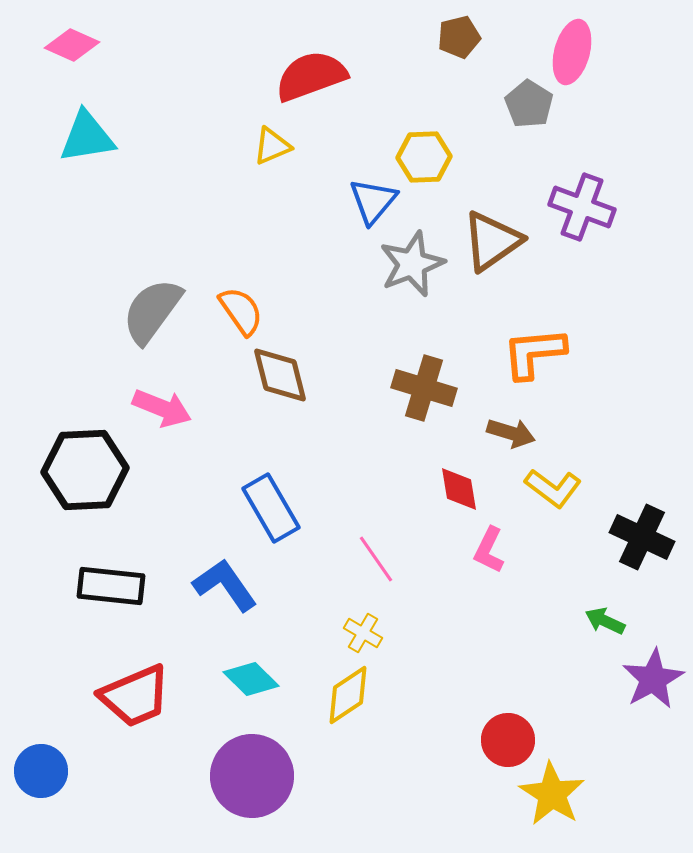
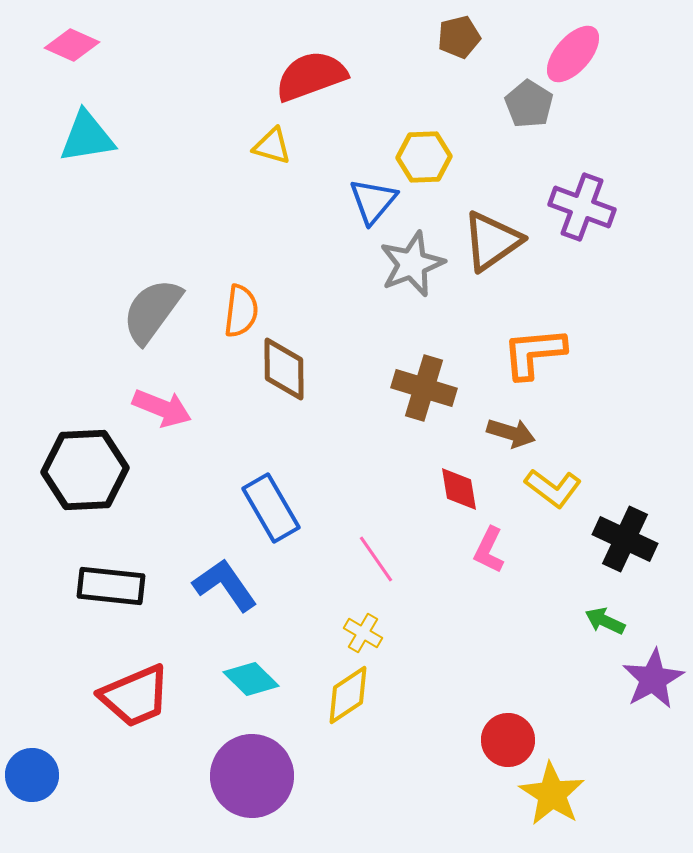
pink ellipse: moved 1 px right, 2 px down; rotated 26 degrees clockwise
yellow triangle: rotated 39 degrees clockwise
orange semicircle: rotated 42 degrees clockwise
brown diamond: moved 4 px right, 6 px up; rotated 14 degrees clockwise
black cross: moved 17 px left, 2 px down
blue circle: moved 9 px left, 4 px down
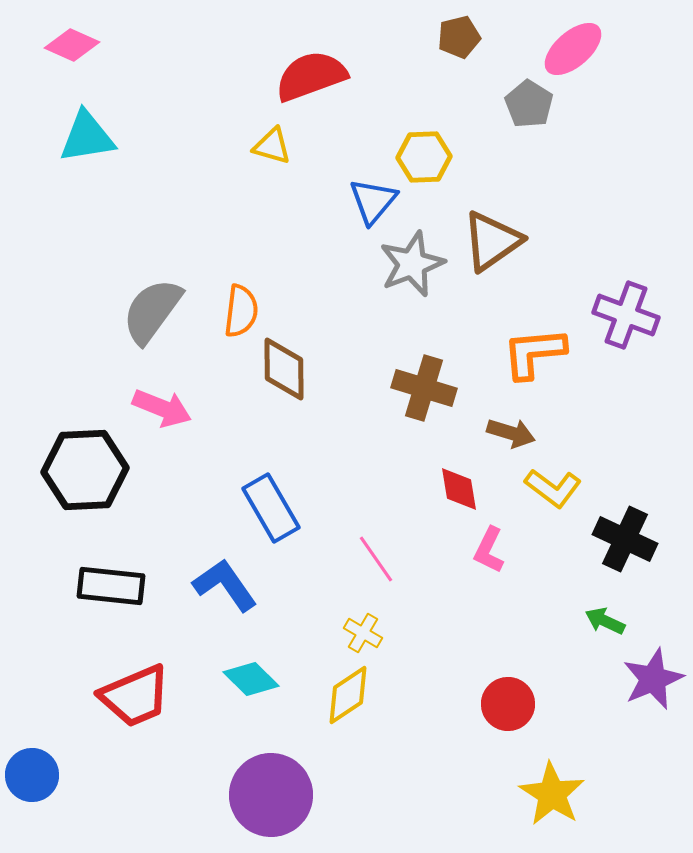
pink ellipse: moved 5 px up; rotated 8 degrees clockwise
purple cross: moved 44 px right, 108 px down
purple star: rotated 6 degrees clockwise
red circle: moved 36 px up
purple circle: moved 19 px right, 19 px down
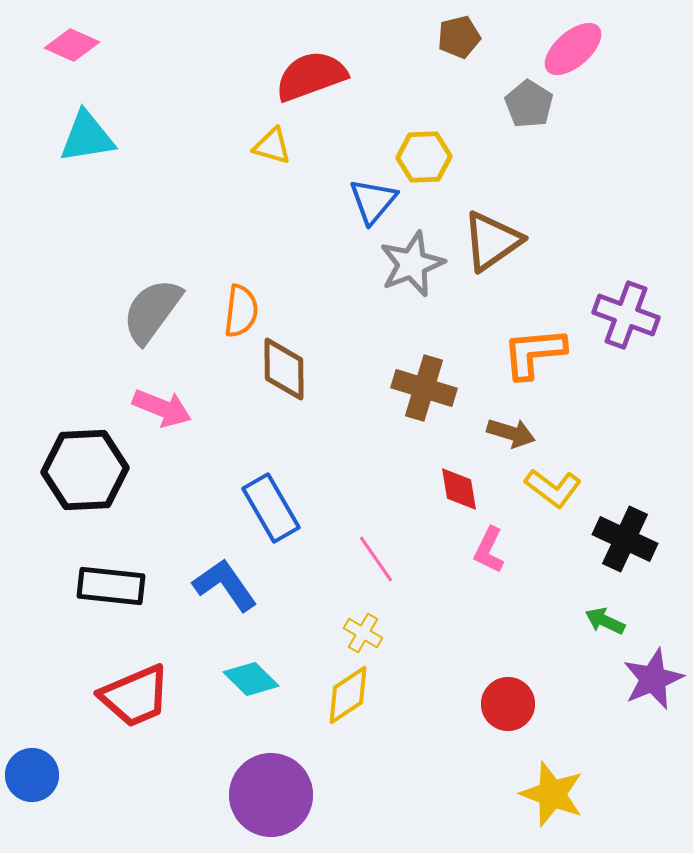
yellow star: rotated 12 degrees counterclockwise
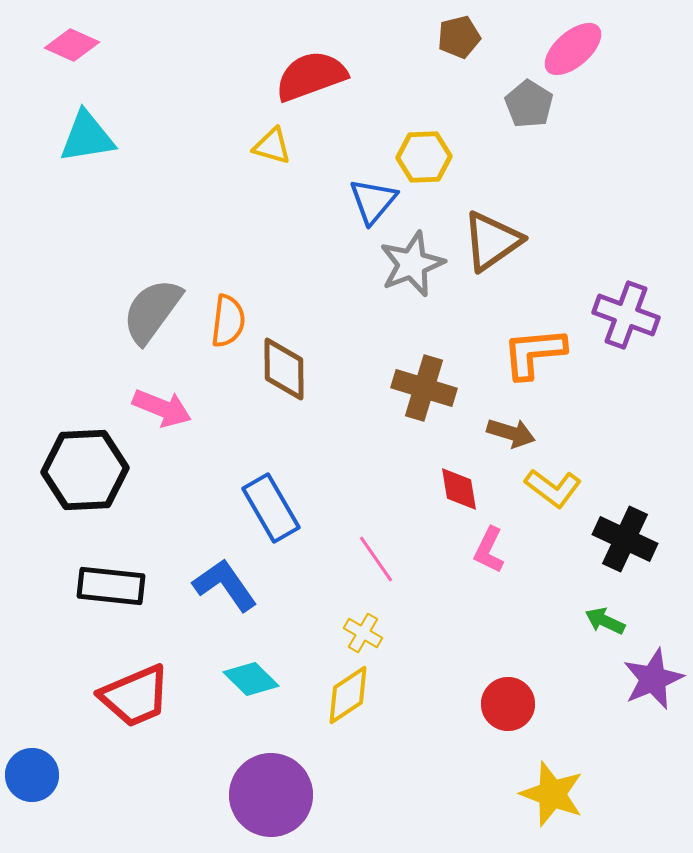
orange semicircle: moved 13 px left, 10 px down
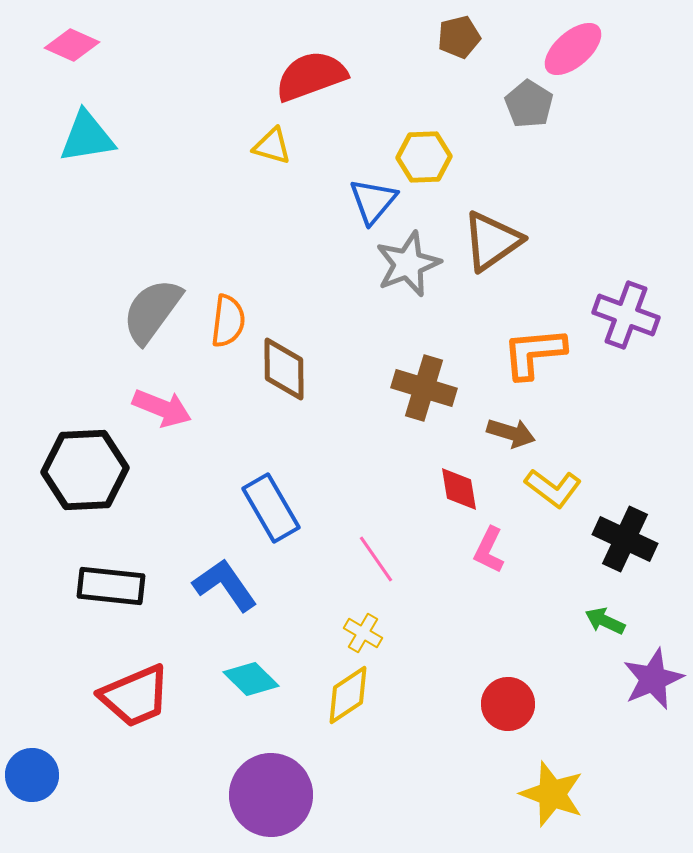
gray star: moved 4 px left
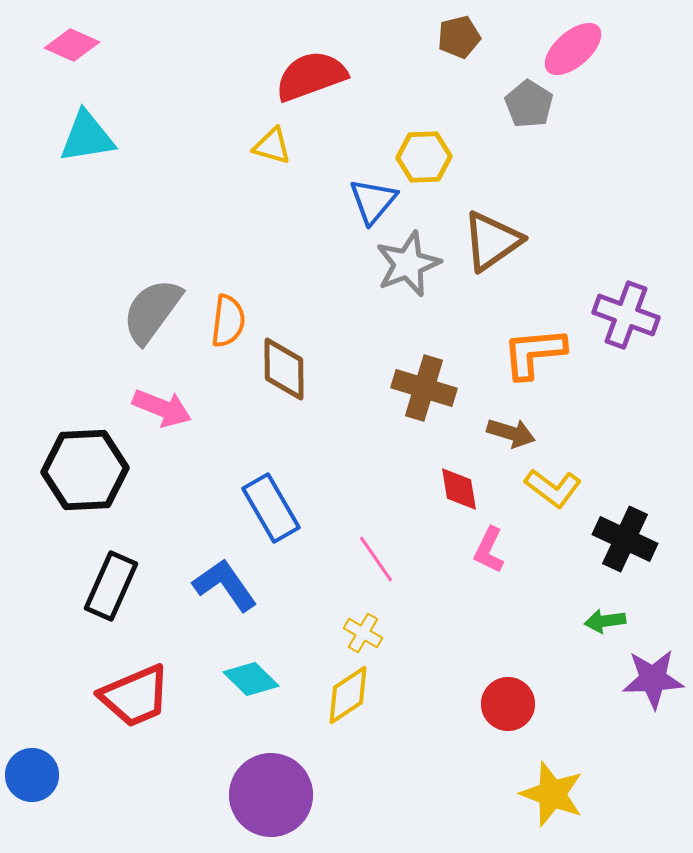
black rectangle: rotated 72 degrees counterclockwise
green arrow: rotated 33 degrees counterclockwise
purple star: rotated 20 degrees clockwise
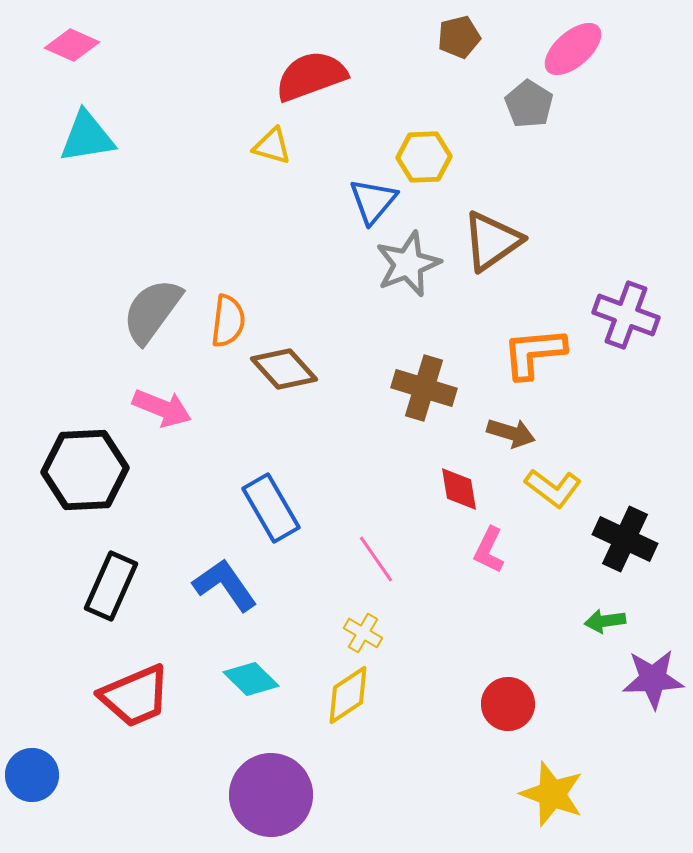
brown diamond: rotated 42 degrees counterclockwise
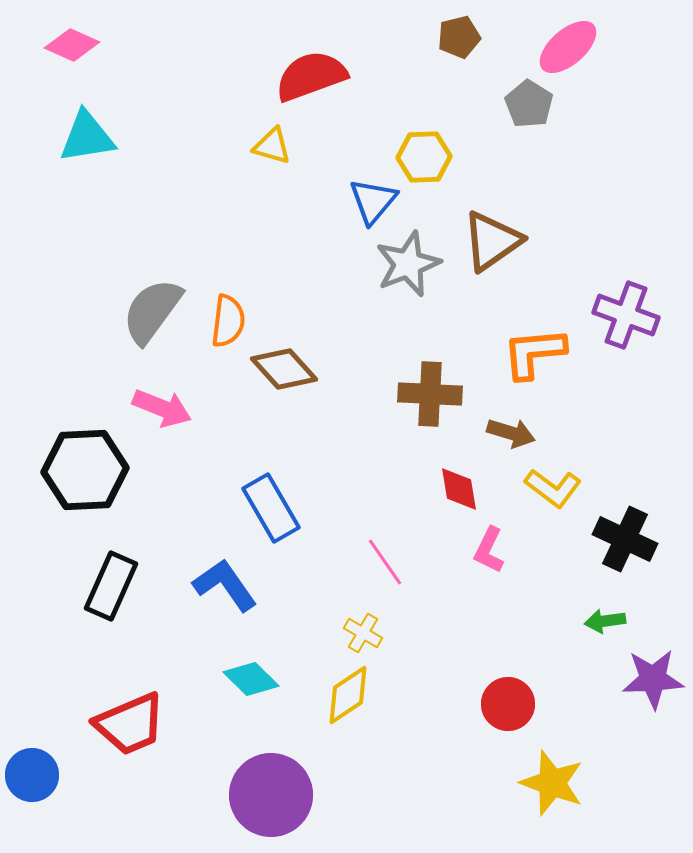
pink ellipse: moved 5 px left, 2 px up
brown cross: moved 6 px right, 6 px down; rotated 14 degrees counterclockwise
pink line: moved 9 px right, 3 px down
red trapezoid: moved 5 px left, 28 px down
yellow star: moved 11 px up
